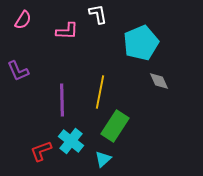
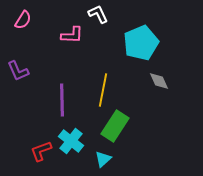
white L-shape: rotated 15 degrees counterclockwise
pink L-shape: moved 5 px right, 4 px down
yellow line: moved 3 px right, 2 px up
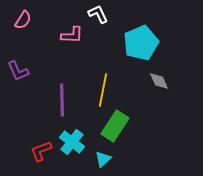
cyan cross: moved 1 px right, 1 px down
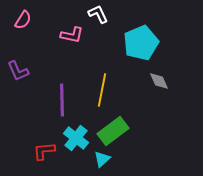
pink L-shape: rotated 10 degrees clockwise
yellow line: moved 1 px left
green rectangle: moved 2 px left, 5 px down; rotated 20 degrees clockwise
cyan cross: moved 4 px right, 4 px up
red L-shape: moved 3 px right; rotated 15 degrees clockwise
cyan triangle: moved 1 px left
